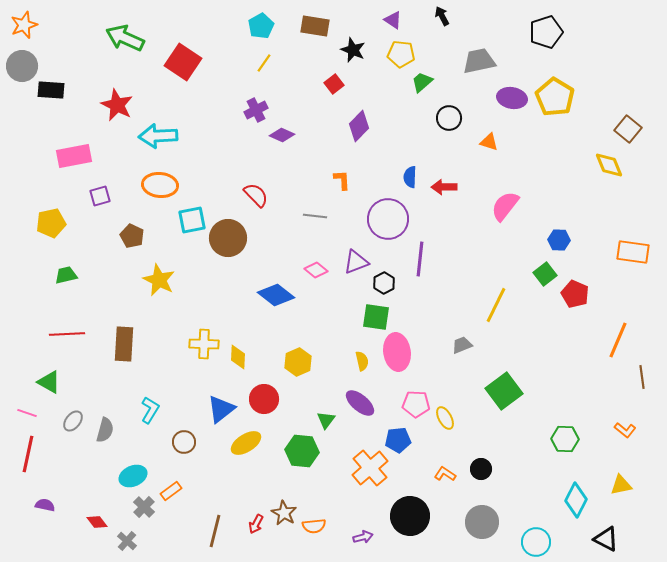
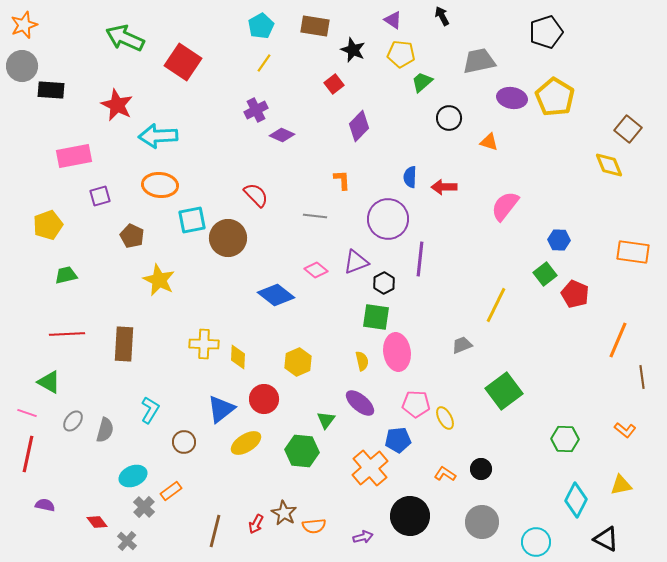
yellow pentagon at (51, 223): moved 3 px left, 2 px down; rotated 8 degrees counterclockwise
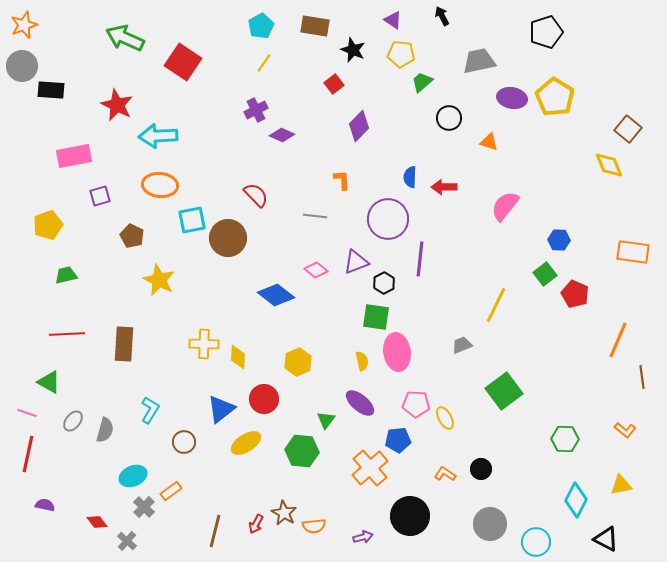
gray circle at (482, 522): moved 8 px right, 2 px down
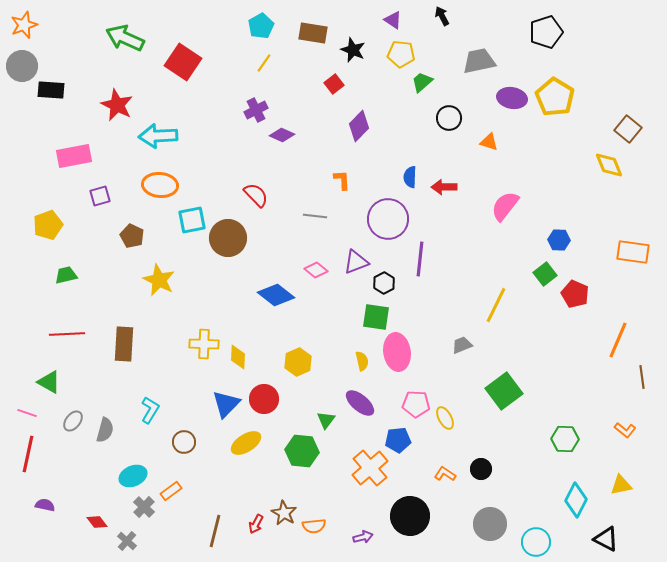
brown rectangle at (315, 26): moved 2 px left, 7 px down
blue triangle at (221, 409): moved 5 px right, 5 px up; rotated 8 degrees counterclockwise
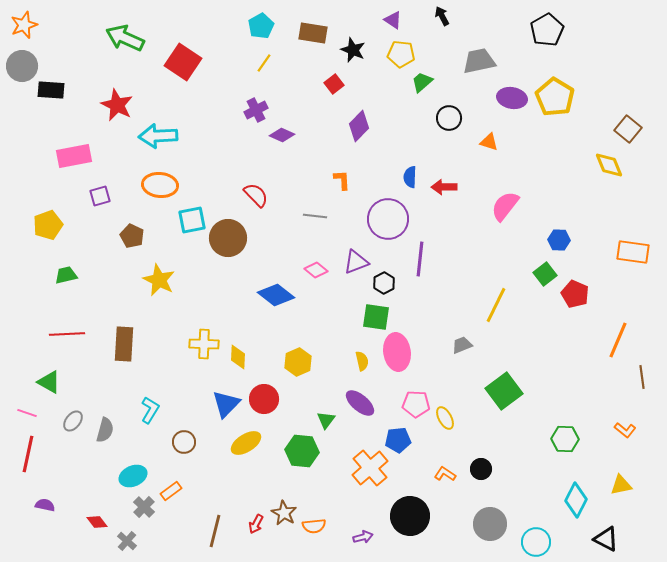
black pentagon at (546, 32): moved 1 px right, 2 px up; rotated 12 degrees counterclockwise
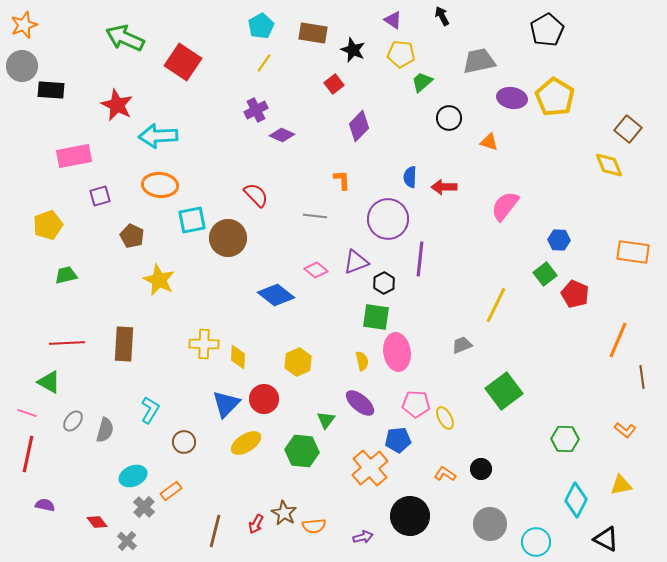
red line at (67, 334): moved 9 px down
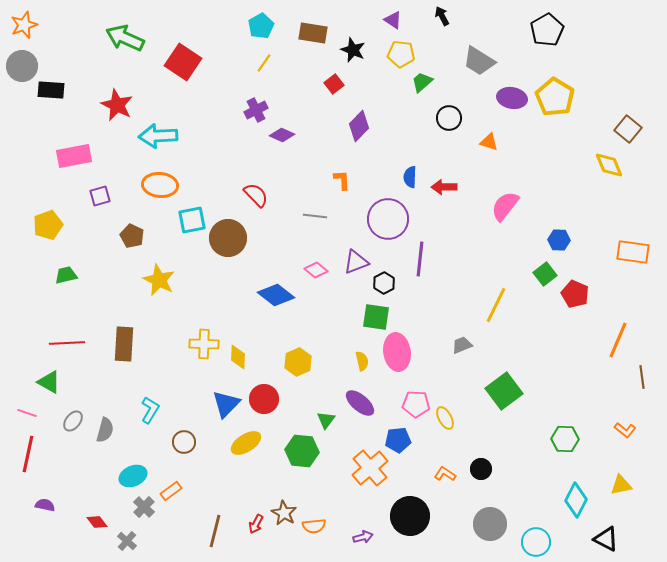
gray trapezoid at (479, 61): rotated 136 degrees counterclockwise
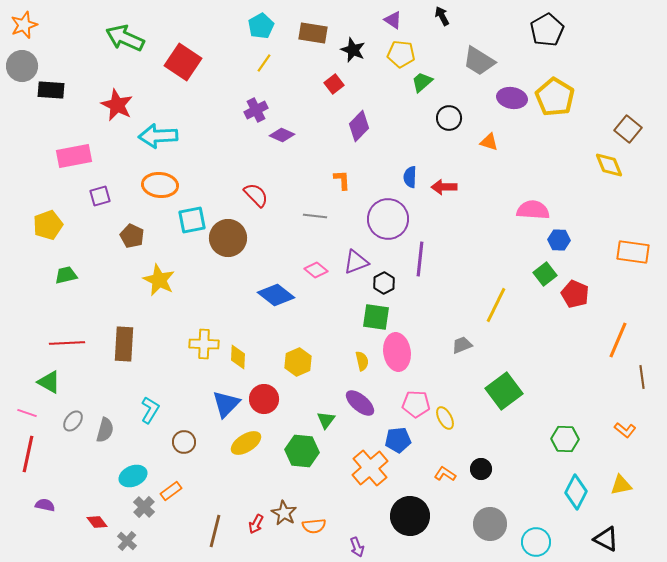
pink semicircle at (505, 206): moved 28 px right, 4 px down; rotated 56 degrees clockwise
cyan diamond at (576, 500): moved 8 px up
purple arrow at (363, 537): moved 6 px left, 10 px down; rotated 84 degrees clockwise
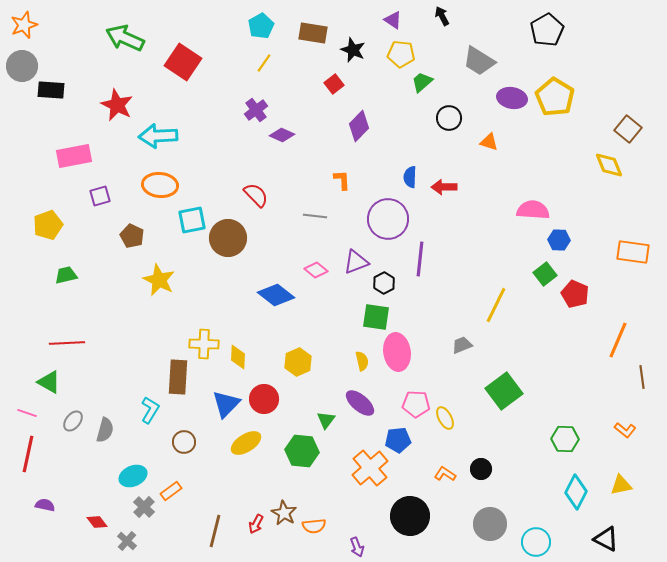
purple cross at (256, 110): rotated 10 degrees counterclockwise
brown rectangle at (124, 344): moved 54 px right, 33 px down
